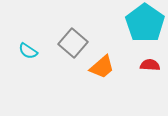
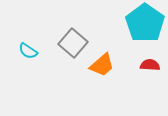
orange trapezoid: moved 2 px up
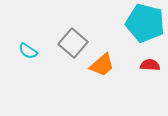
cyan pentagon: rotated 21 degrees counterclockwise
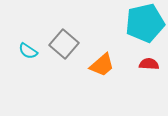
cyan pentagon: rotated 27 degrees counterclockwise
gray square: moved 9 px left, 1 px down
red semicircle: moved 1 px left, 1 px up
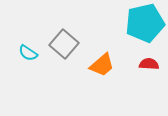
cyan semicircle: moved 2 px down
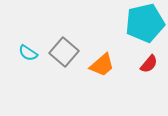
gray square: moved 8 px down
red semicircle: rotated 126 degrees clockwise
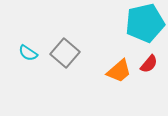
gray square: moved 1 px right, 1 px down
orange trapezoid: moved 17 px right, 6 px down
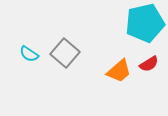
cyan semicircle: moved 1 px right, 1 px down
red semicircle: rotated 18 degrees clockwise
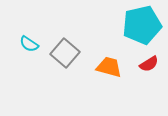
cyan pentagon: moved 3 px left, 2 px down
cyan semicircle: moved 10 px up
orange trapezoid: moved 10 px left, 4 px up; rotated 124 degrees counterclockwise
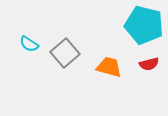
cyan pentagon: moved 2 px right; rotated 27 degrees clockwise
gray square: rotated 8 degrees clockwise
red semicircle: rotated 18 degrees clockwise
